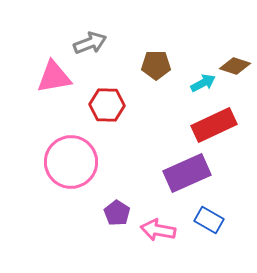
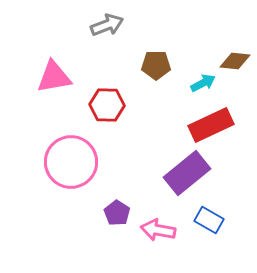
gray arrow: moved 17 px right, 18 px up
brown diamond: moved 5 px up; rotated 12 degrees counterclockwise
red rectangle: moved 3 px left
purple rectangle: rotated 15 degrees counterclockwise
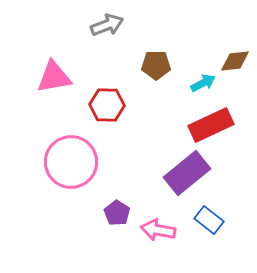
brown diamond: rotated 12 degrees counterclockwise
blue rectangle: rotated 8 degrees clockwise
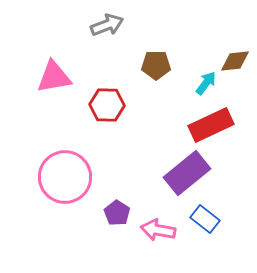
cyan arrow: moved 3 px right; rotated 25 degrees counterclockwise
pink circle: moved 6 px left, 15 px down
blue rectangle: moved 4 px left, 1 px up
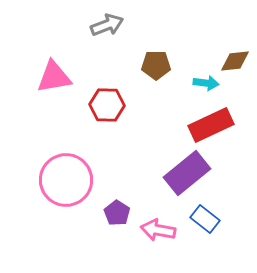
cyan arrow: rotated 60 degrees clockwise
pink circle: moved 1 px right, 3 px down
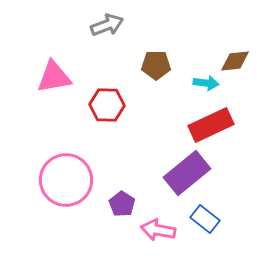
purple pentagon: moved 5 px right, 9 px up
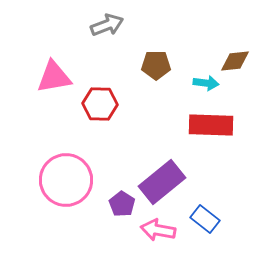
red hexagon: moved 7 px left, 1 px up
red rectangle: rotated 27 degrees clockwise
purple rectangle: moved 25 px left, 9 px down
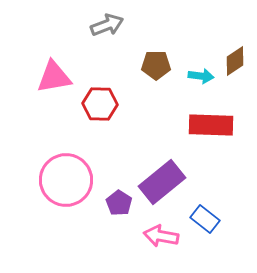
brown diamond: rotated 28 degrees counterclockwise
cyan arrow: moved 5 px left, 7 px up
purple pentagon: moved 3 px left, 1 px up
pink arrow: moved 3 px right, 6 px down
